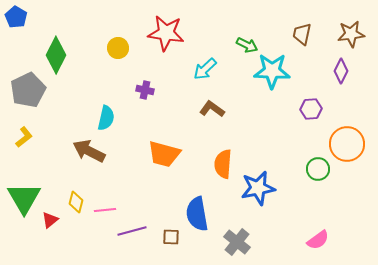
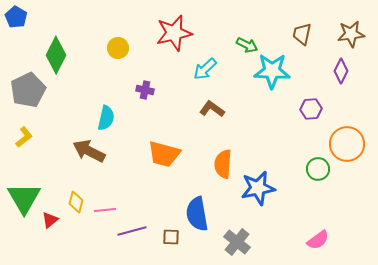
red star: moved 8 px right; rotated 21 degrees counterclockwise
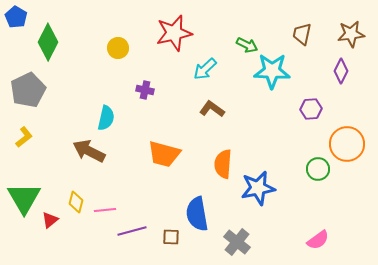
green diamond: moved 8 px left, 13 px up
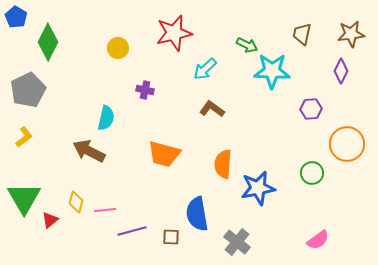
green circle: moved 6 px left, 4 px down
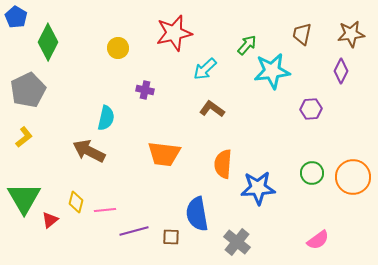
green arrow: rotated 75 degrees counterclockwise
cyan star: rotated 9 degrees counterclockwise
orange circle: moved 6 px right, 33 px down
orange trapezoid: rotated 8 degrees counterclockwise
blue star: rotated 8 degrees clockwise
purple line: moved 2 px right
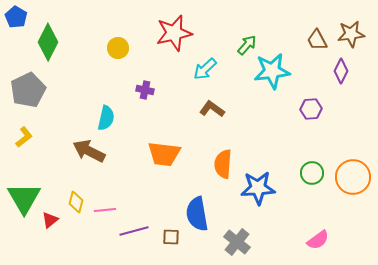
brown trapezoid: moved 15 px right, 6 px down; rotated 40 degrees counterclockwise
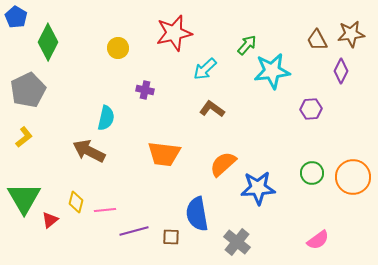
orange semicircle: rotated 44 degrees clockwise
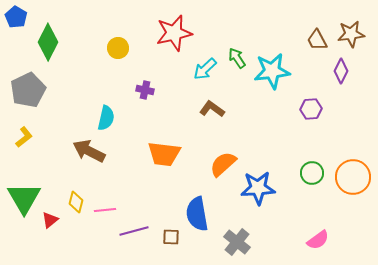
green arrow: moved 10 px left, 13 px down; rotated 75 degrees counterclockwise
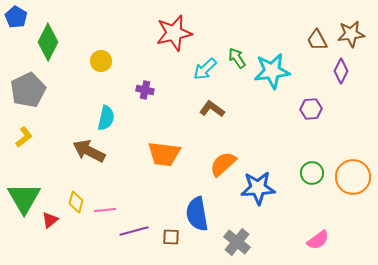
yellow circle: moved 17 px left, 13 px down
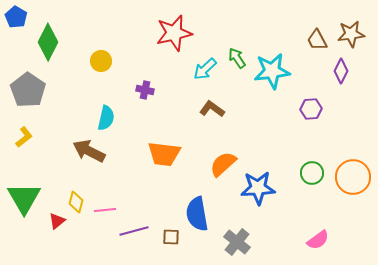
gray pentagon: rotated 12 degrees counterclockwise
red triangle: moved 7 px right, 1 px down
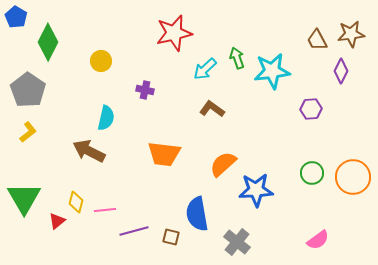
green arrow: rotated 15 degrees clockwise
yellow L-shape: moved 4 px right, 5 px up
blue star: moved 2 px left, 2 px down
brown square: rotated 12 degrees clockwise
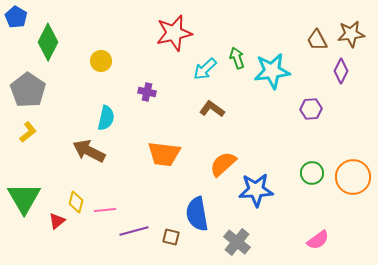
purple cross: moved 2 px right, 2 px down
